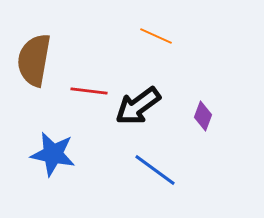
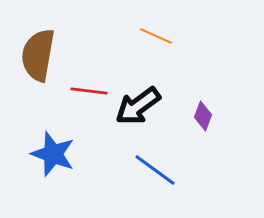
brown semicircle: moved 4 px right, 5 px up
blue star: rotated 9 degrees clockwise
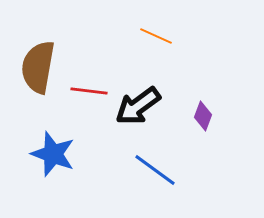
brown semicircle: moved 12 px down
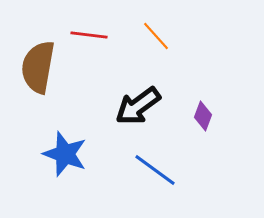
orange line: rotated 24 degrees clockwise
red line: moved 56 px up
blue star: moved 12 px right
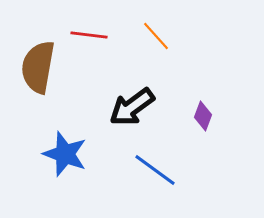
black arrow: moved 6 px left, 1 px down
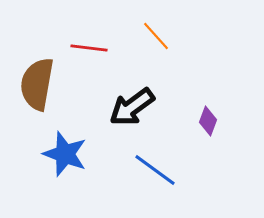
red line: moved 13 px down
brown semicircle: moved 1 px left, 17 px down
purple diamond: moved 5 px right, 5 px down
